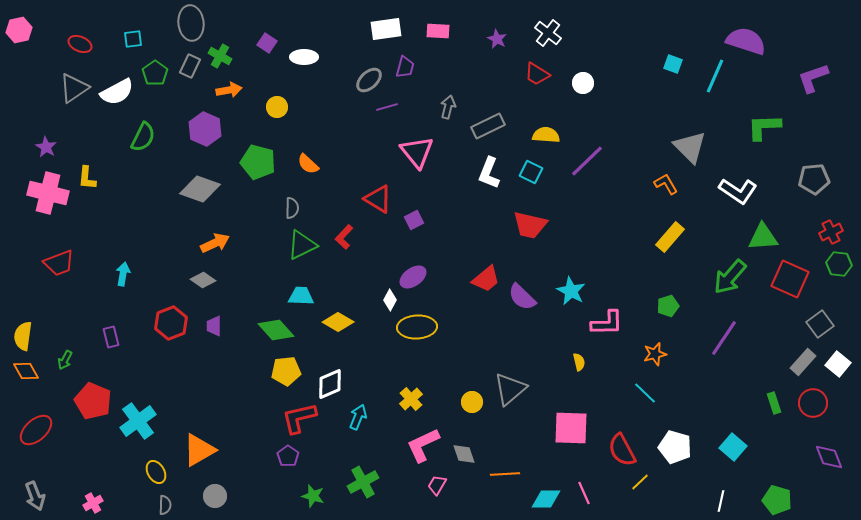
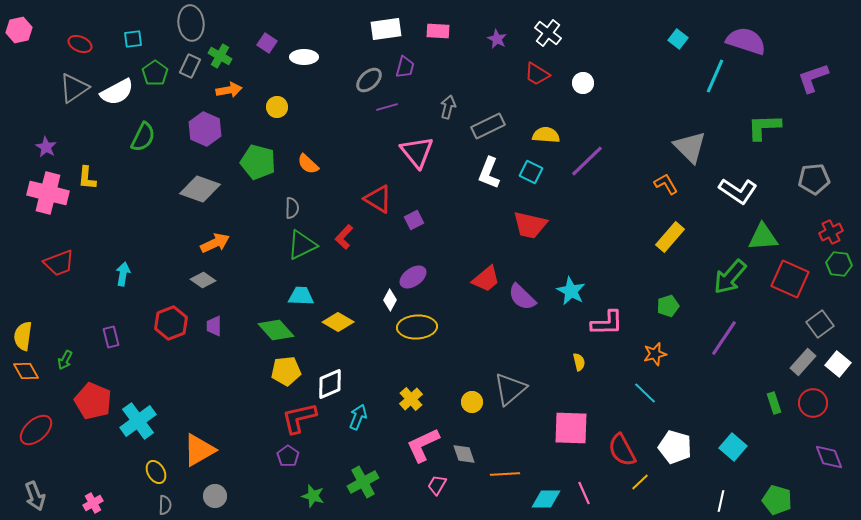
cyan square at (673, 64): moved 5 px right, 25 px up; rotated 18 degrees clockwise
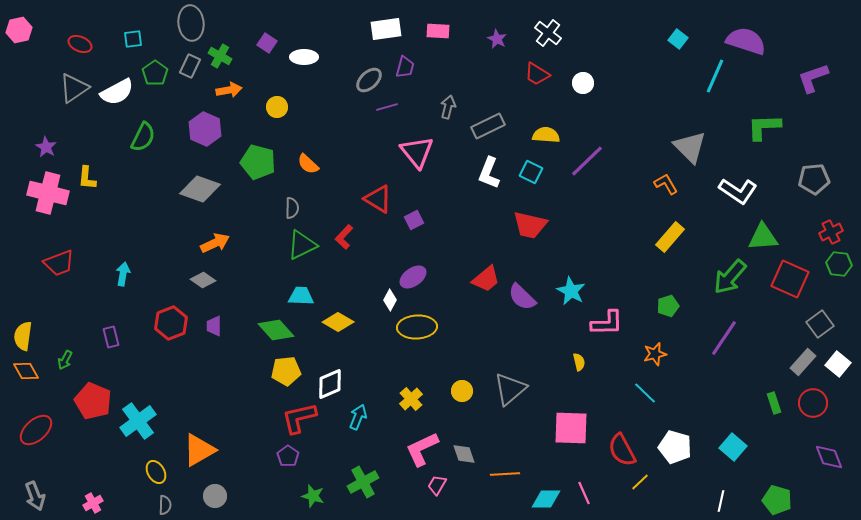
yellow circle at (472, 402): moved 10 px left, 11 px up
pink L-shape at (423, 445): moved 1 px left, 4 px down
